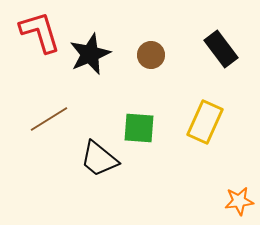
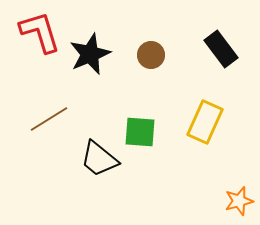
green square: moved 1 px right, 4 px down
orange star: rotated 8 degrees counterclockwise
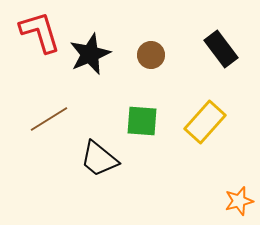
yellow rectangle: rotated 18 degrees clockwise
green square: moved 2 px right, 11 px up
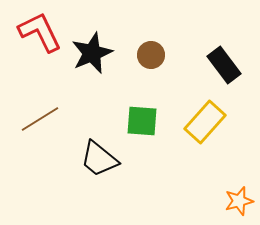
red L-shape: rotated 9 degrees counterclockwise
black rectangle: moved 3 px right, 16 px down
black star: moved 2 px right, 1 px up
brown line: moved 9 px left
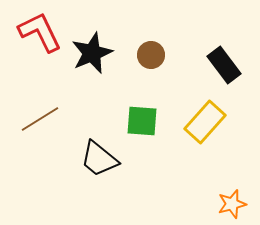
orange star: moved 7 px left, 3 px down
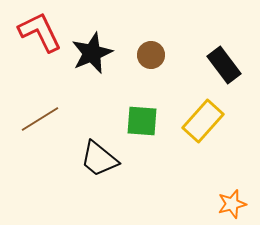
yellow rectangle: moved 2 px left, 1 px up
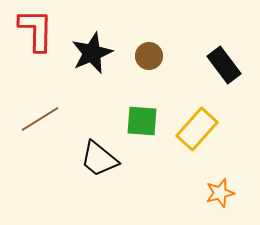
red L-shape: moved 4 px left, 2 px up; rotated 27 degrees clockwise
brown circle: moved 2 px left, 1 px down
yellow rectangle: moved 6 px left, 8 px down
orange star: moved 12 px left, 11 px up
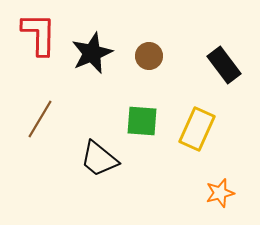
red L-shape: moved 3 px right, 4 px down
brown line: rotated 27 degrees counterclockwise
yellow rectangle: rotated 18 degrees counterclockwise
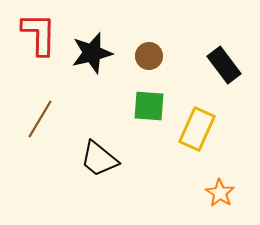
black star: rotated 9 degrees clockwise
green square: moved 7 px right, 15 px up
orange star: rotated 24 degrees counterclockwise
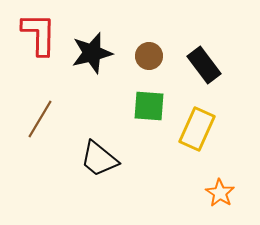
black rectangle: moved 20 px left
